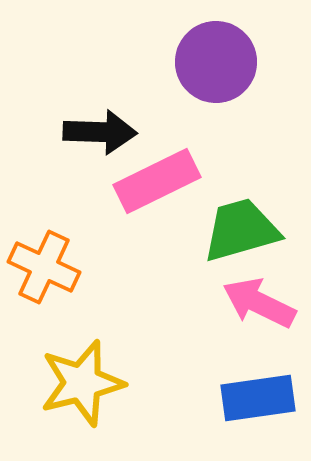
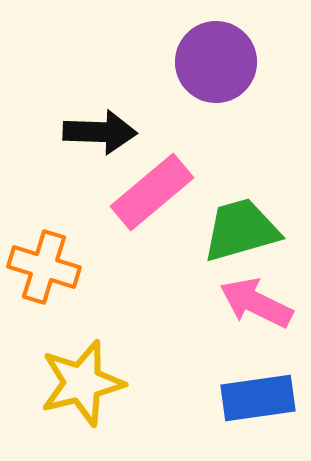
pink rectangle: moved 5 px left, 11 px down; rotated 14 degrees counterclockwise
orange cross: rotated 8 degrees counterclockwise
pink arrow: moved 3 px left
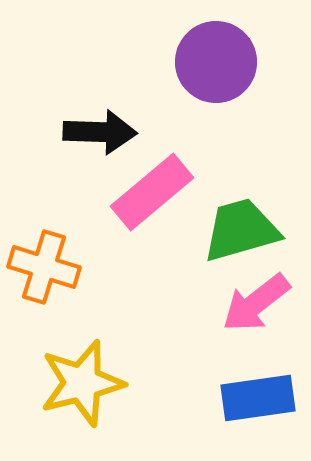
pink arrow: rotated 64 degrees counterclockwise
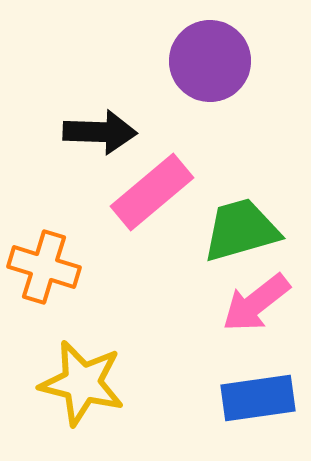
purple circle: moved 6 px left, 1 px up
yellow star: rotated 28 degrees clockwise
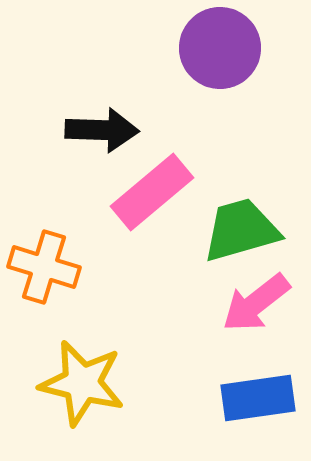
purple circle: moved 10 px right, 13 px up
black arrow: moved 2 px right, 2 px up
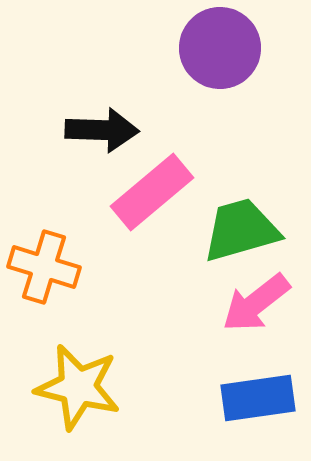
yellow star: moved 4 px left, 4 px down
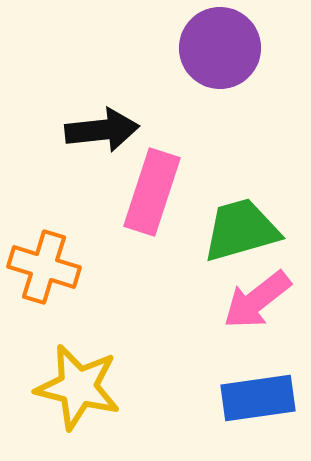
black arrow: rotated 8 degrees counterclockwise
pink rectangle: rotated 32 degrees counterclockwise
pink arrow: moved 1 px right, 3 px up
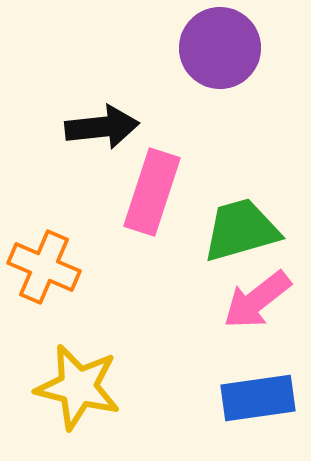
black arrow: moved 3 px up
orange cross: rotated 6 degrees clockwise
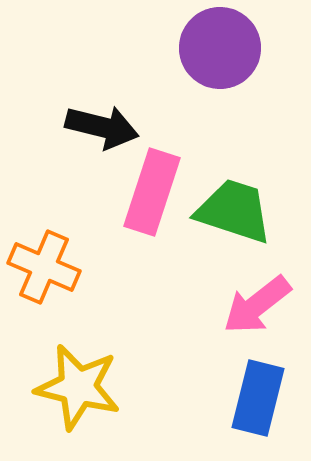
black arrow: rotated 20 degrees clockwise
green trapezoid: moved 7 px left, 19 px up; rotated 34 degrees clockwise
pink arrow: moved 5 px down
blue rectangle: rotated 68 degrees counterclockwise
